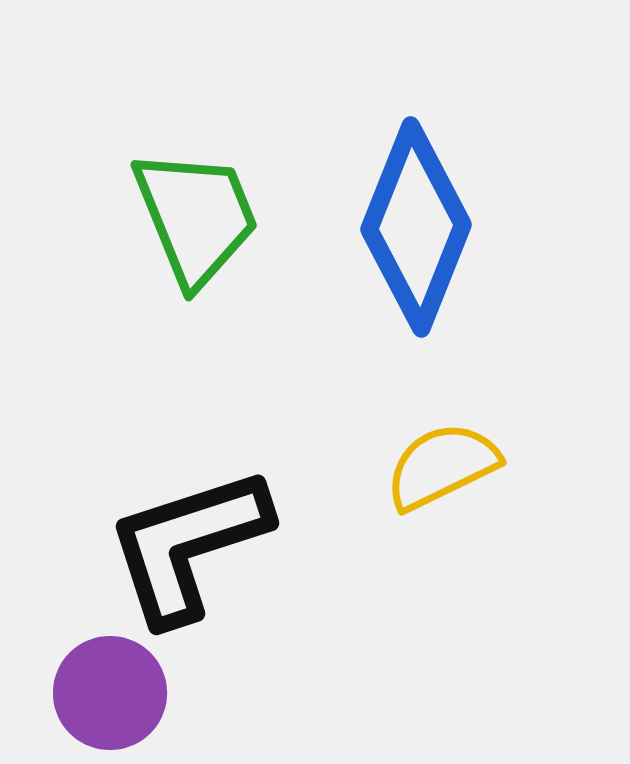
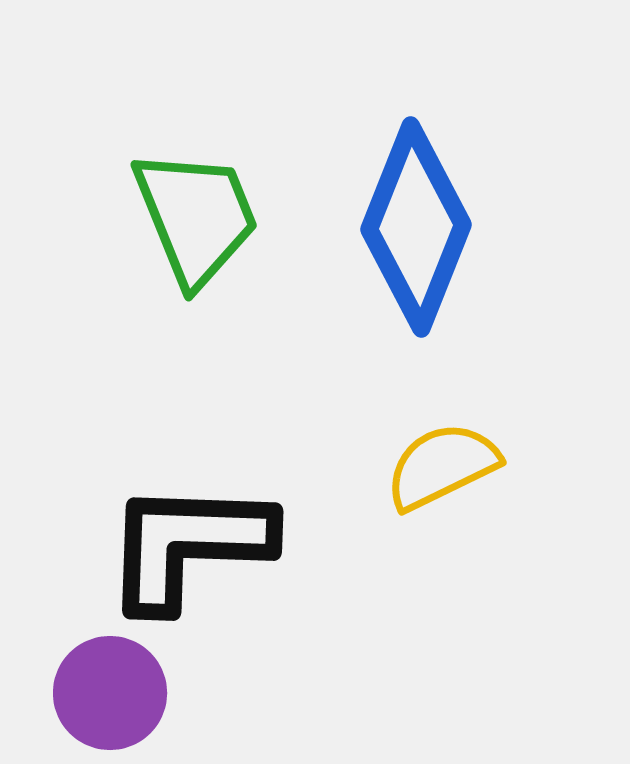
black L-shape: rotated 20 degrees clockwise
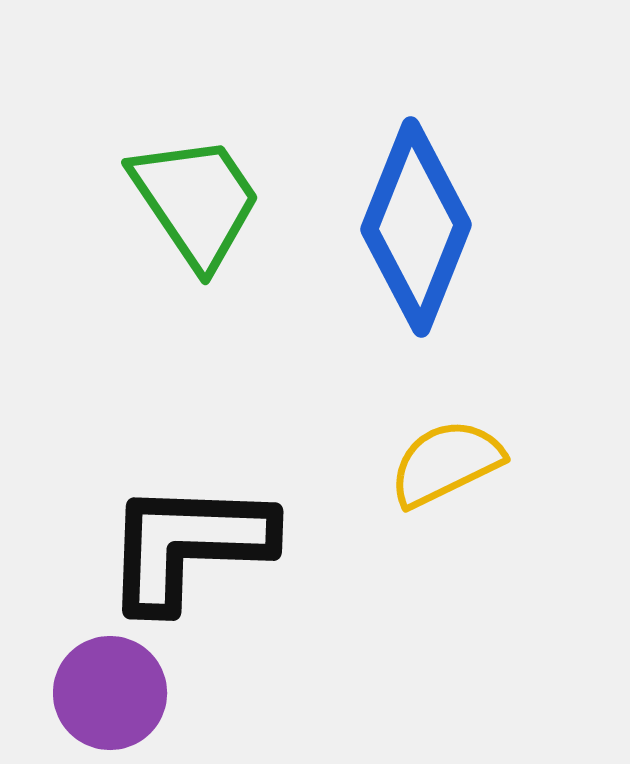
green trapezoid: moved 16 px up; rotated 12 degrees counterclockwise
yellow semicircle: moved 4 px right, 3 px up
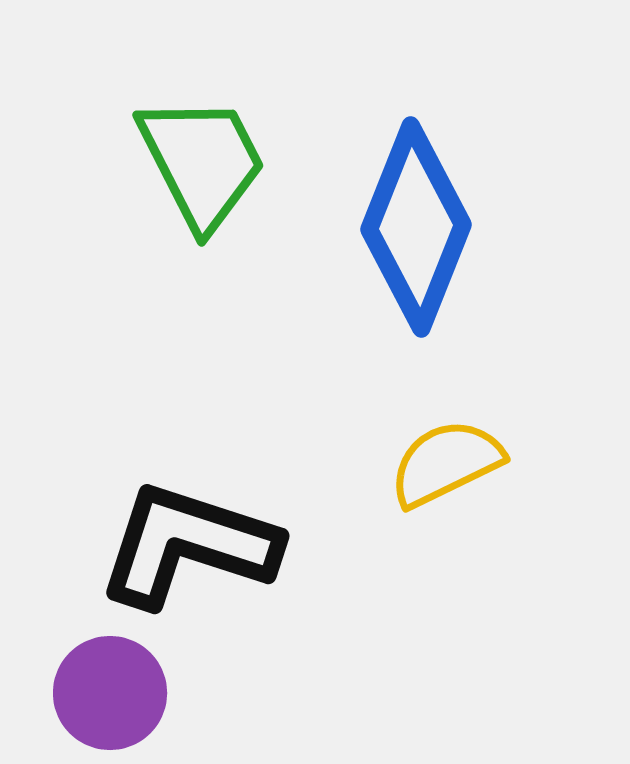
green trapezoid: moved 6 px right, 39 px up; rotated 7 degrees clockwise
black L-shape: rotated 16 degrees clockwise
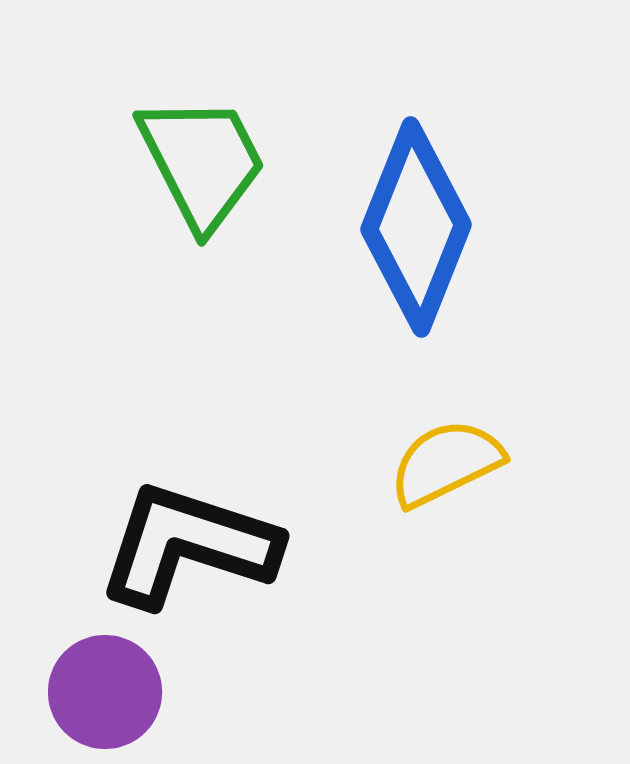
purple circle: moved 5 px left, 1 px up
